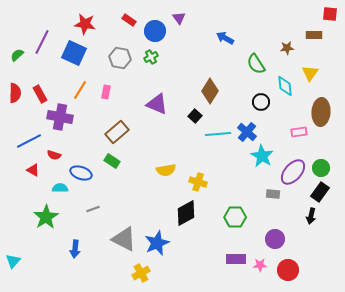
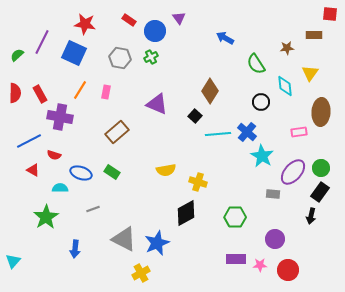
green rectangle at (112, 161): moved 11 px down
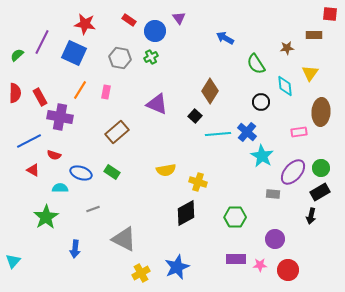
red rectangle at (40, 94): moved 3 px down
black rectangle at (320, 192): rotated 24 degrees clockwise
blue star at (157, 243): moved 20 px right, 24 px down
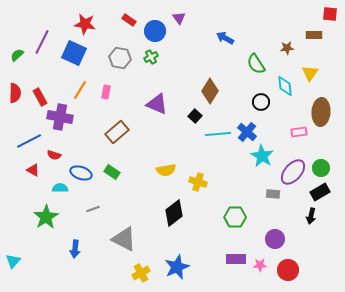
black diamond at (186, 213): moved 12 px left; rotated 8 degrees counterclockwise
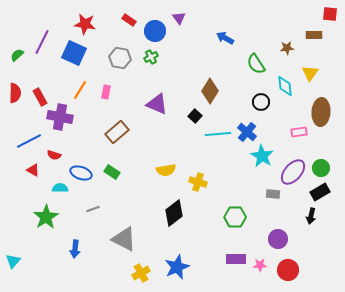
purple circle at (275, 239): moved 3 px right
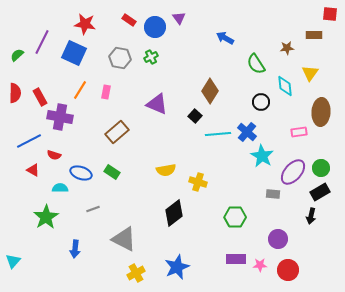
blue circle at (155, 31): moved 4 px up
yellow cross at (141, 273): moved 5 px left
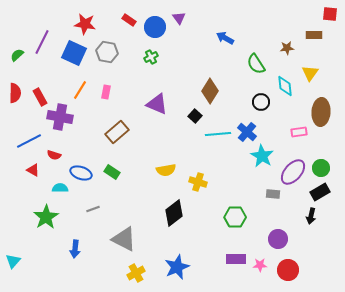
gray hexagon at (120, 58): moved 13 px left, 6 px up
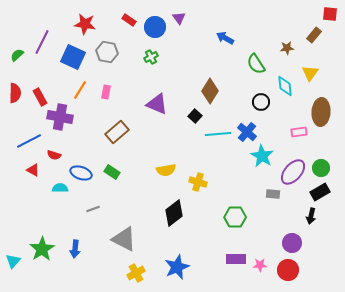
brown rectangle at (314, 35): rotated 49 degrees counterclockwise
blue square at (74, 53): moved 1 px left, 4 px down
green star at (46, 217): moved 4 px left, 32 px down
purple circle at (278, 239): moved 14 px right, 4 px down
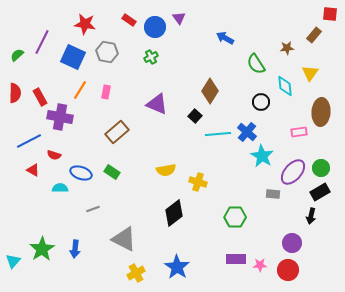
blue star at (177, 267): rotated 15 degrees counterclockwise
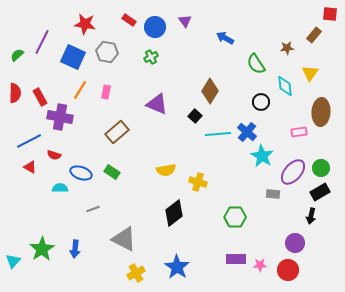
purple triangle at (179, 18): moved 6 px right, 3 px down
red triangle at (33, 170): moved 3 px left, 3 px up
purple circle at (292, 243): moved 3 px right
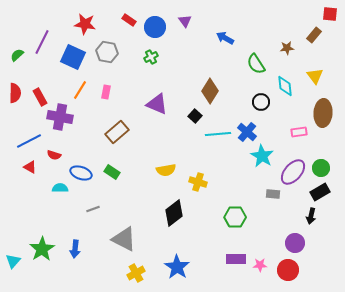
yellow triangle at (310, 73): moved 5 px right, 3 px down; rotated 12 degrees counterclockwise
brown ellipse at (321, 112): moved 2 px right, 1 px down
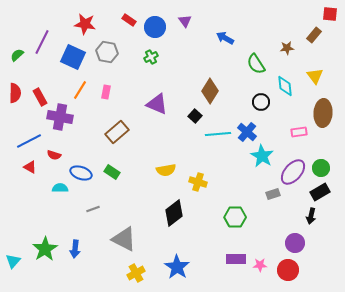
gray rectangle at (273, 194): rotated 24 degrees counterclockwise
green star at (42, 249): moved 3 px right
